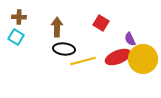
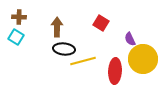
red ellipse: moved 3 px left, 14 px down; rotated 65 degrees counterclockwise
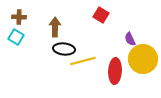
red square: moved 8 px up
brown arrow: moved 2 px left
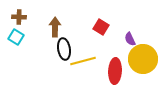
red square: moved 12 px down
black ellipse: rotated 75 degrees clockwise
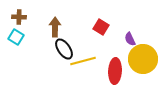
black ellipse: rotated 25 degrees counterclockwise
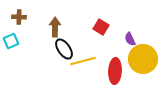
cyan square: moved 5 px left, 4 px down; rotated 35 degrees clockwise
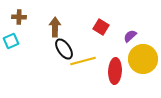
purple semicircle: moved 3 px up; rotated 72 degrees clockwise
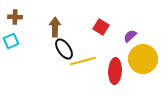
brown cross: moved 4 px left
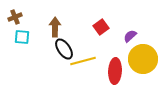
brown cross: rotated 24 degrees counterclockwise
red square: rotated 21 degrees clockwise
cyan square: moved 11 px right, 4 px up; rotated 28 degrees clockwise
